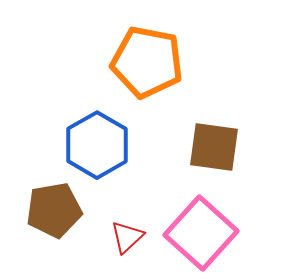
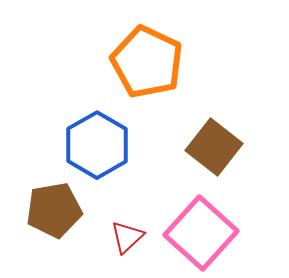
orange pentagon: rotated 14 degrees clockwise
brown square: rotated 30 degrees clockwise
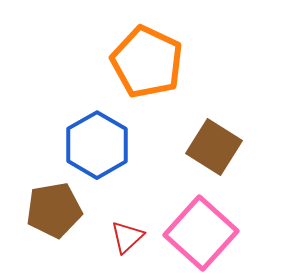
brown square: rotated 6 degrees counterclockwise
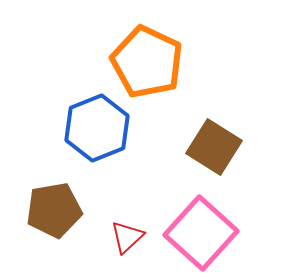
blue hexagon: moved 17 px up; rotated 8 degrees clockwise
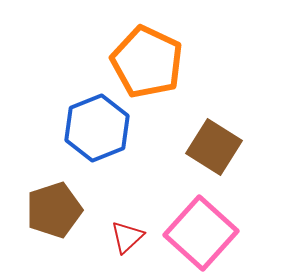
brown pentagon: rotated 8 degrees counterclockwise
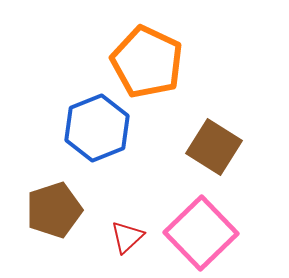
pink square: rotated 4 degrees clockwise
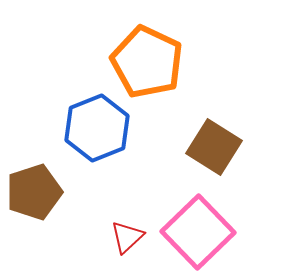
brown pentagon: moved 20 px left, 18 px up
pink square: moved 3 px left, 1 px up
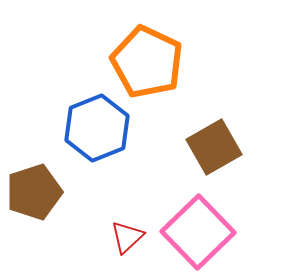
brown square: rotated 28 degrees clockwise
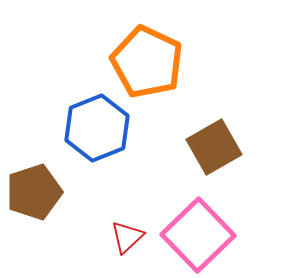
pink square: moved 3 px down
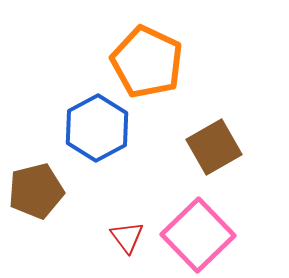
blue hexagon: rotated 6 degrees counterclockwise
brown pentagon: moved 2 px right, 1 px up; rotated 4 degrees clockwise
red triangle: rotated 24 degrees counterclockwise
